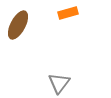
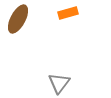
brown ellipse: moved 6 px up
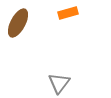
brown ellipse: moved 4 px down
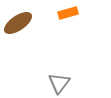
brown ellipse: rotated 28 degrees clockwise
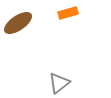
gray triangle: rotated 15 degrees clockwise
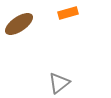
brown ellipse: moved 1 px right, 1 px down
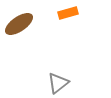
gray triangle: moved 1 px left
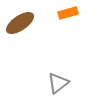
brown ellipse: moved 1 px right, 1 px up
